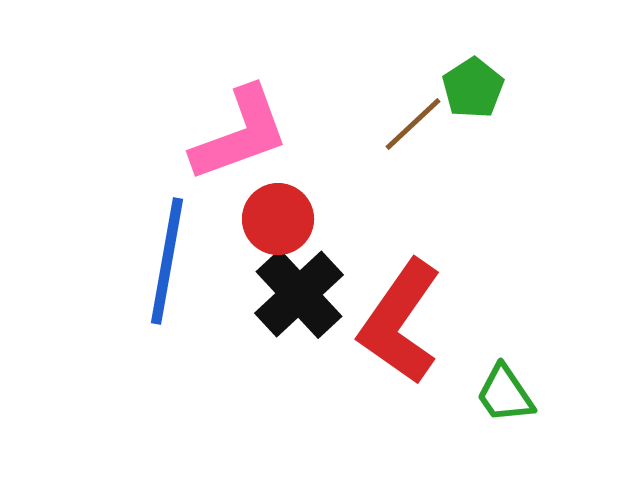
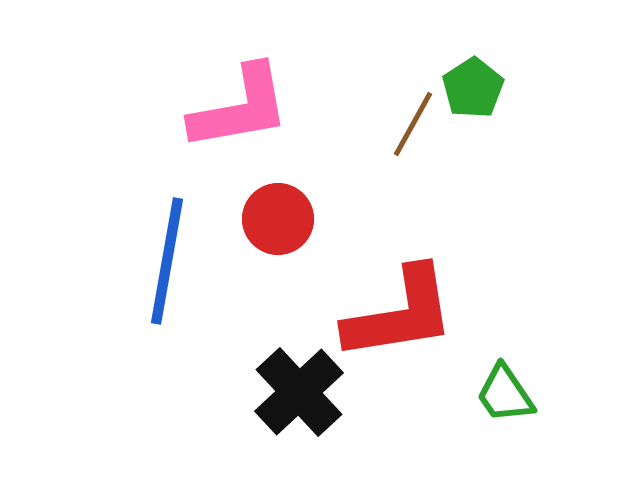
brown line: rotated 18 degrees counterclockwise
pink L-shape: moved 26 px up; rotated 10 degrees clockwise
black cross: moved 98 px down
red L-shape: moved 8 px up; rotated 134 degrees counterclockwise
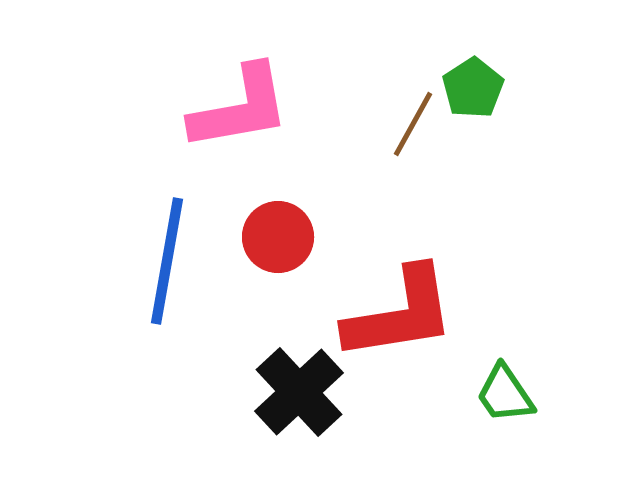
red circle: moved 18 px down
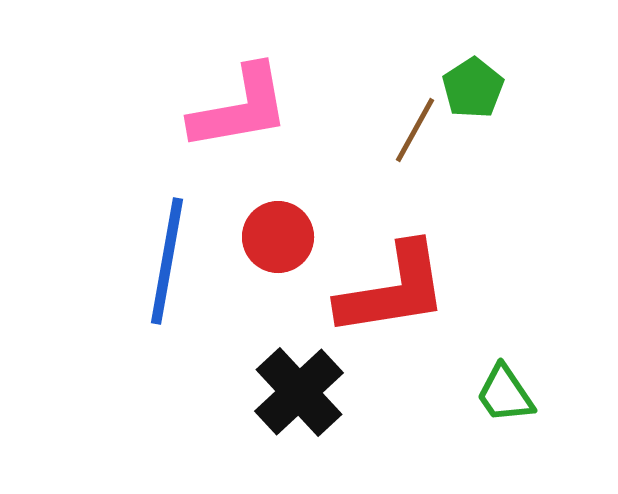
brown line: moved 2 px right, 6 px down
red L-shape: moved 7 px left, 24 px up
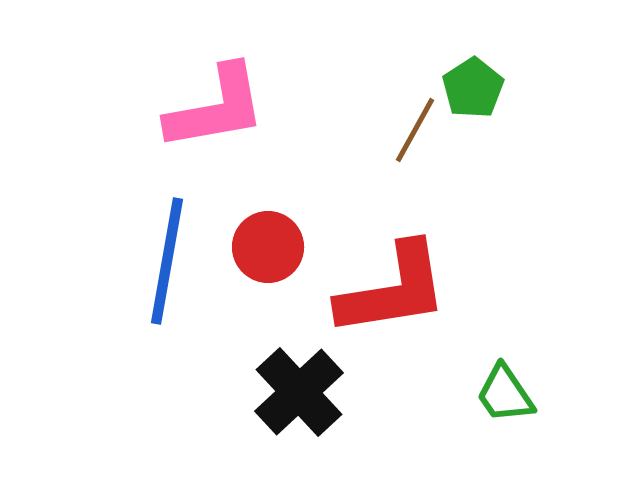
pink L-shape: moved 24 px left
red circle: moved 10 px left, 10 px down
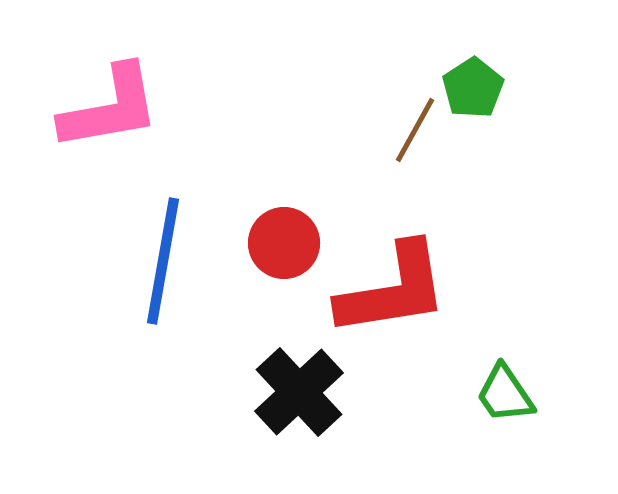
pink L-shape: moved 106 px left
red circle: moved 16 px right, 4 px up
blue line: moved 4 px left
